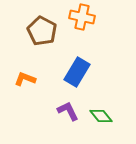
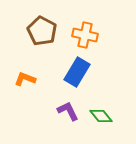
orange cross: moved 3 px right, 18 px down
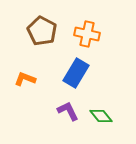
orange cross: moved 2 px right, 1 px up
blue rectangle: moved 1 px left, 1 px down
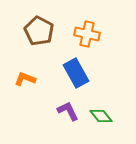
brown pentagon: moved 3 px left
blue rectangle: rotated 60 degrees counterclockwise
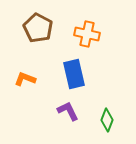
brown pentagon: moved 1 px left, 3 px up
blue rectangle: moved 2 px left, 1 px down; rotated 16 degrees clockwise
green diamond: moved 6 px right, 4 px down; rotated 60 degrees clockwise
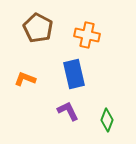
orange cross: moved 1 px down
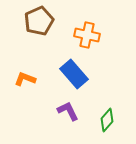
brown pentagon: moved 1 px right, 7 px up; rotated 20 degrees clockwise
blue rectangle: rotated 28 degrees counterclockwise
green diamond: rotated 20 degrees clockwise
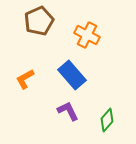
orange cross: rotated 15 degrees clockwise
blue rectangle: moved 2 px left, 1 px down
orange L-shape: rotated 50 degrees counterclockwise
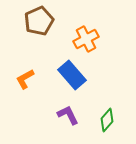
orange cross: moved 1 px left, 4 px down; rotated 35 degrees clockwise
purple L-shape: moved 4 px down
